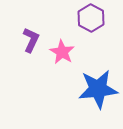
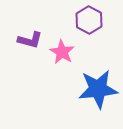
purple hexagon: moved 2 px left, 2 px down
purple L-shape: moved 1 px left; rotated 80 degrees clockwise
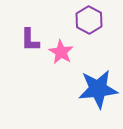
purple L-shape: rotated 75 degrees clockwise
pink star: moved 1 px left
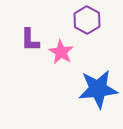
purple hexagon: moved 2 px left
